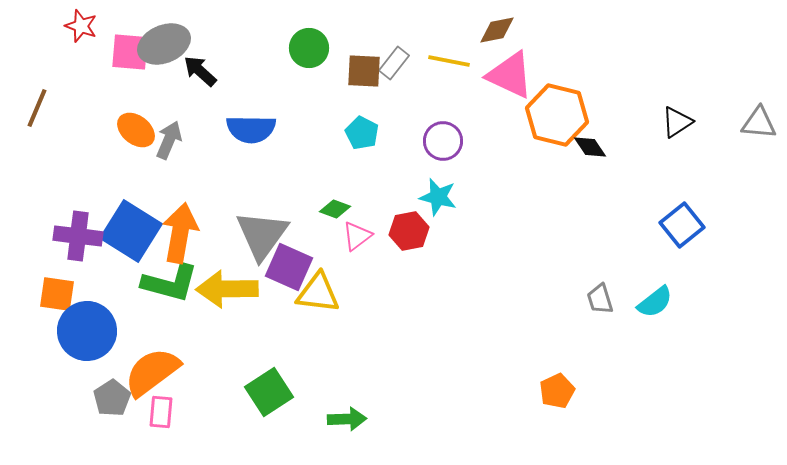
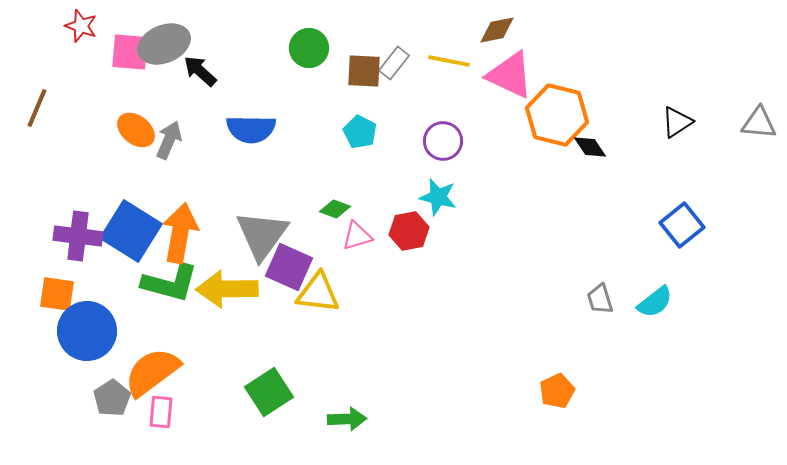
cyan pentagon at (362, 133): moved 2 px left, 1 px up
pink triangle at (357, 236): rotated 20 degrees clockwise
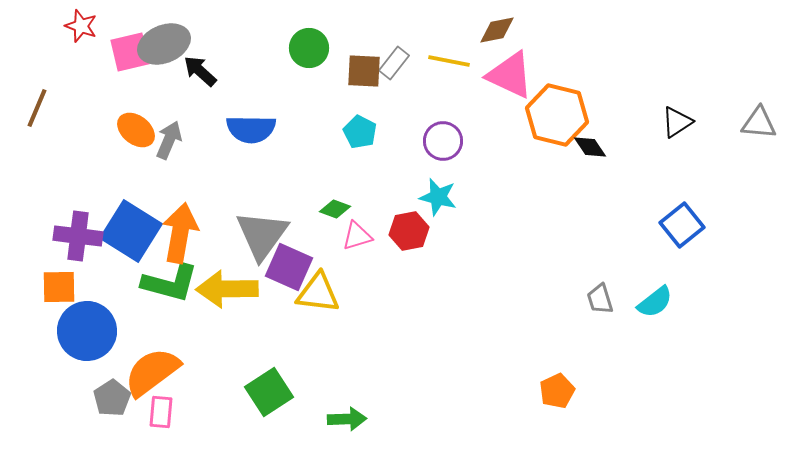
pink square at (130, 52): rotated 18 degrees counterclockwise
orange square at (57, 294): moved 2 px right, 7 px up; rotated 9 degrees counterclockwise
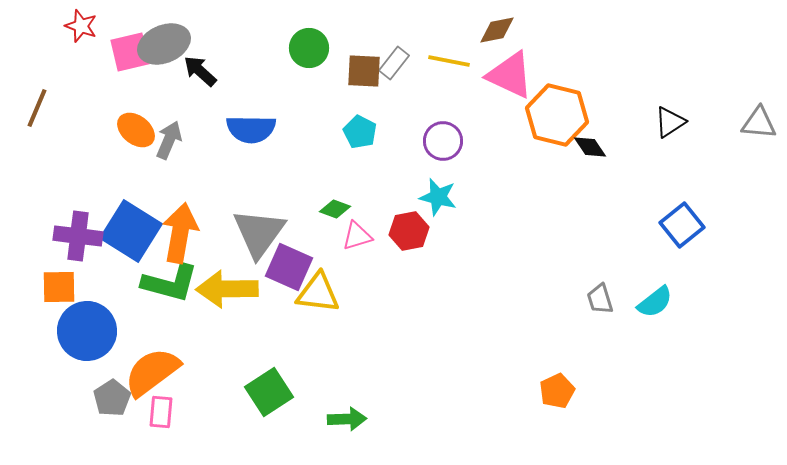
black triangle at (677, 122): moved 7 px left
gray triangle at (262, 235): moved 3 px left, 2 px up
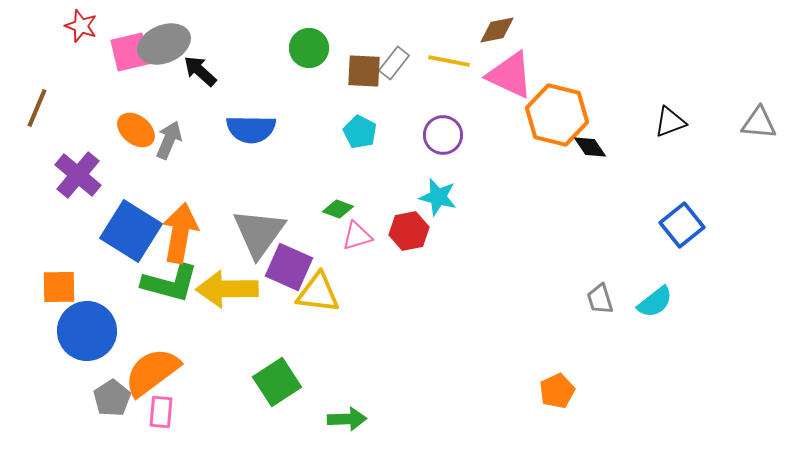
black triangle at (670, 122): rotated 12 degrees clockwise
purple circle at (443, 141): moved 6 px up
green diamond at (335, 209): moved 3 px right
purple cross at (78, 236): moved 61 px up; rotated 33 degrees clockwise
green square at (269, 392): moved 8 px right, 10 px up
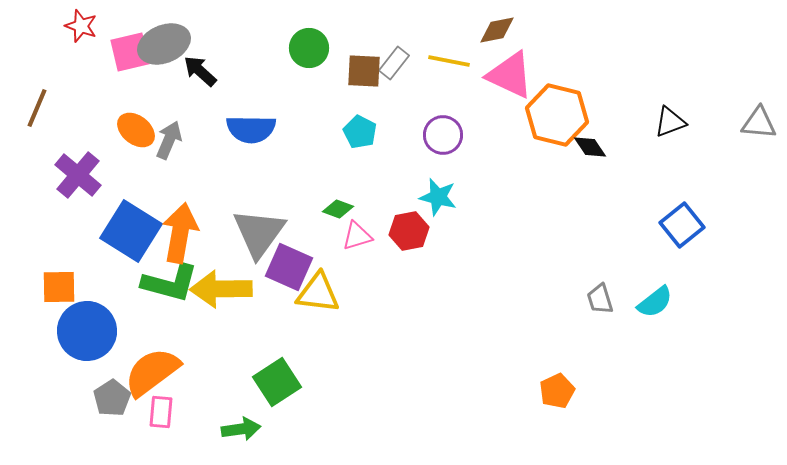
yellow arrow at (227, 289): moved 6 px left
green arrow at (347, 419): moved 106 px left, 10 px down; rotated 6 degrees counterclockwise
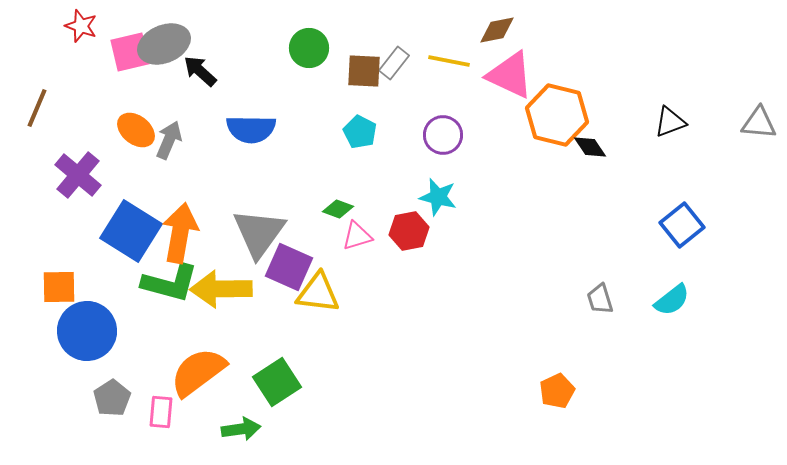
cyan semicircle at (655, 302): moved 17 px right, 2 px up
orange semicircle at (152, 372): moved 46 px right
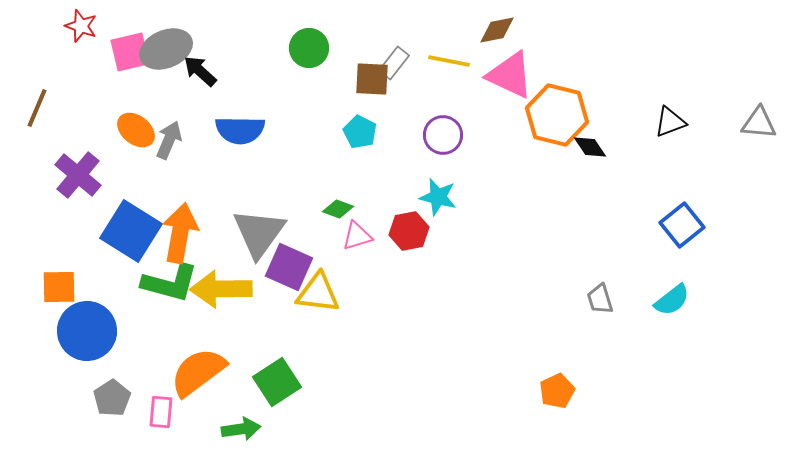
gray ellipse at (164, 44): moved 2 px right, 5 px down
brown square at (364, 71): moved 8 px right, 8 px down
blue semicircle at (251, 129): moved 11 px left, 1 px down
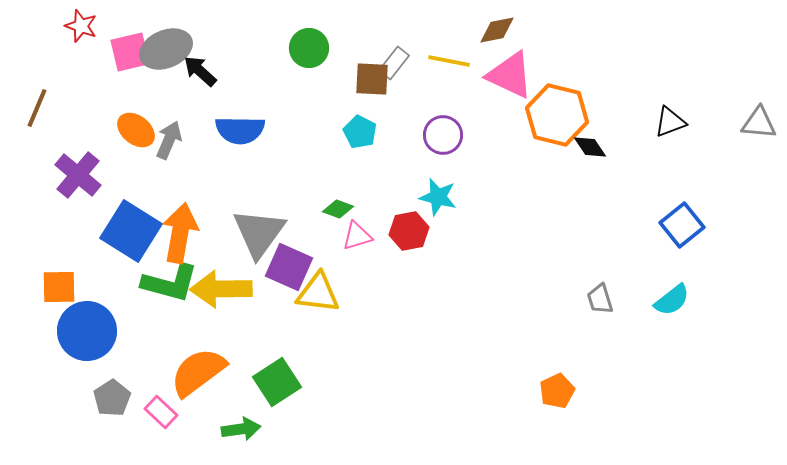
pink rectangle at (161, 412): rotated 52 degrees counterclockwise
